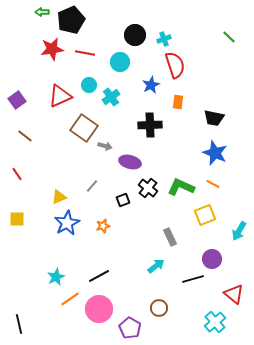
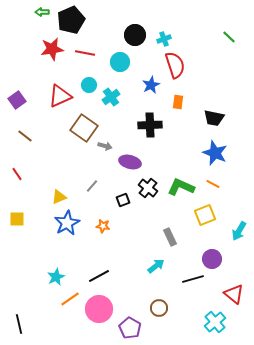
orange star at (103, 226): rotated 24 degrees clockwise
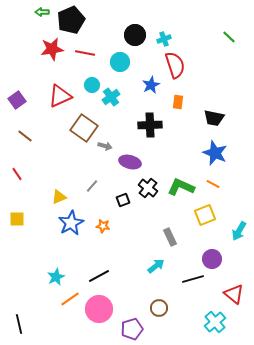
cyan circle at (89, 85): moved 3 px right
blue star at (67, 223): moved 4 px right
purple pentagon at (130, 328): moved 2 px right, 1 px down; rotated 25 degrees clockwise
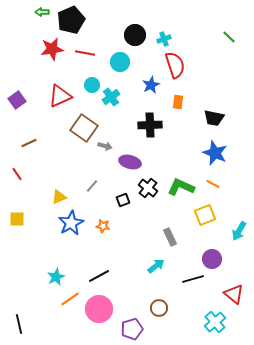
brown line at (25, 136): moved 4 px right, 7 px down; rotated 63 degrees counterclockwise
